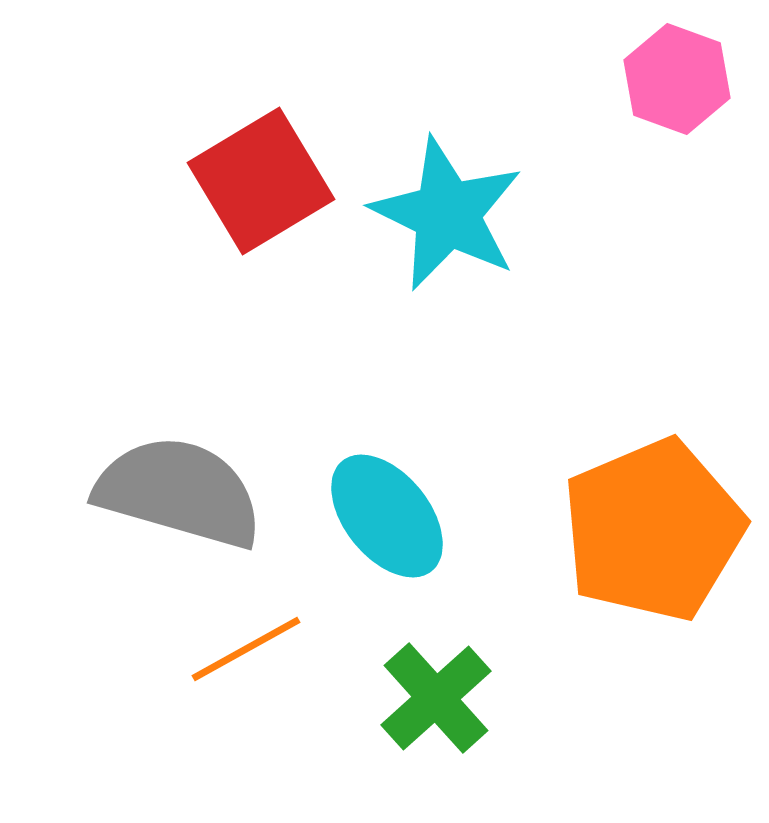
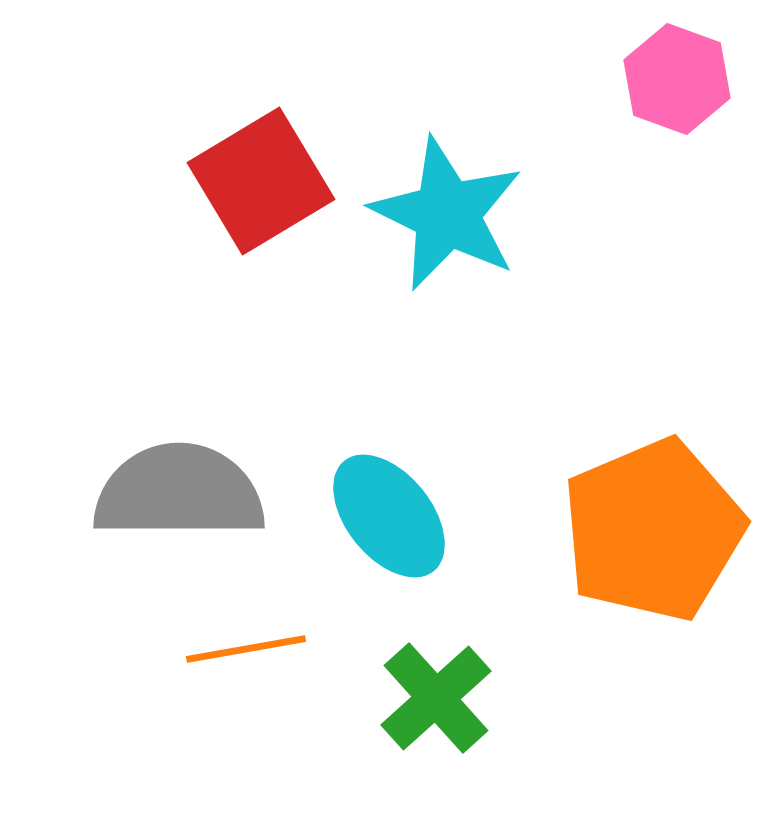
gray semicircle: rotated 16 degrees counterclockwise
cyan ellipse: moved 2 px right
orange line: rotated 19 degrees clockwise
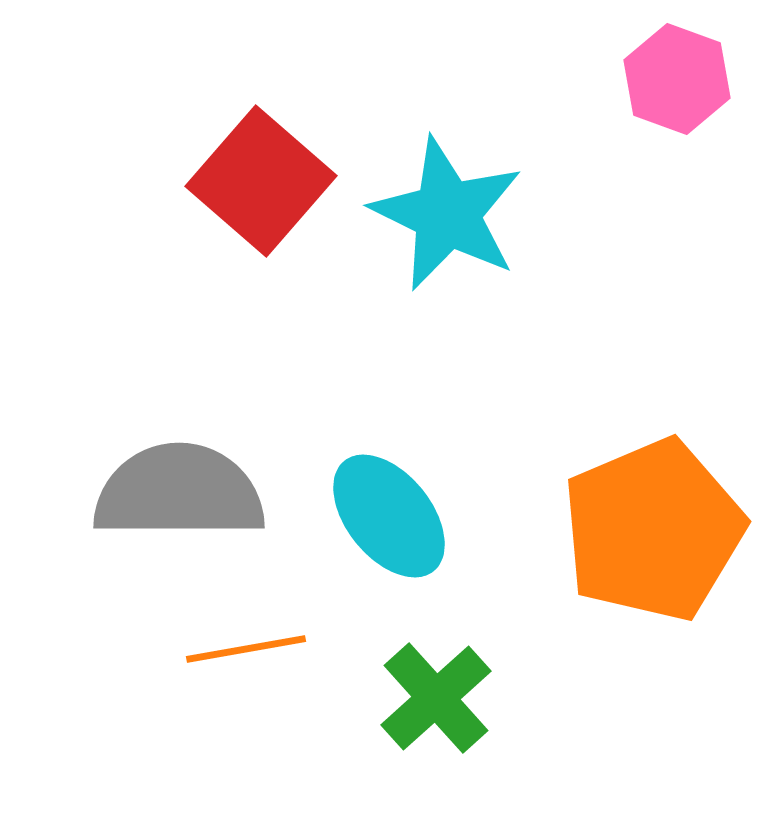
red square: rotated 18 degrees counterclockwise
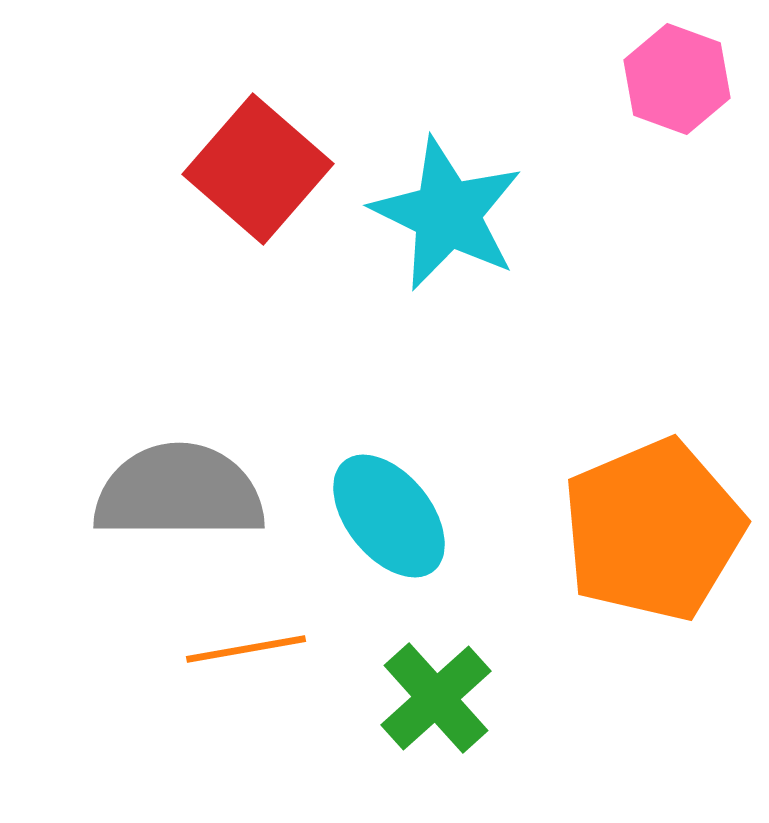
red square: moved 3 px left, 12 px up
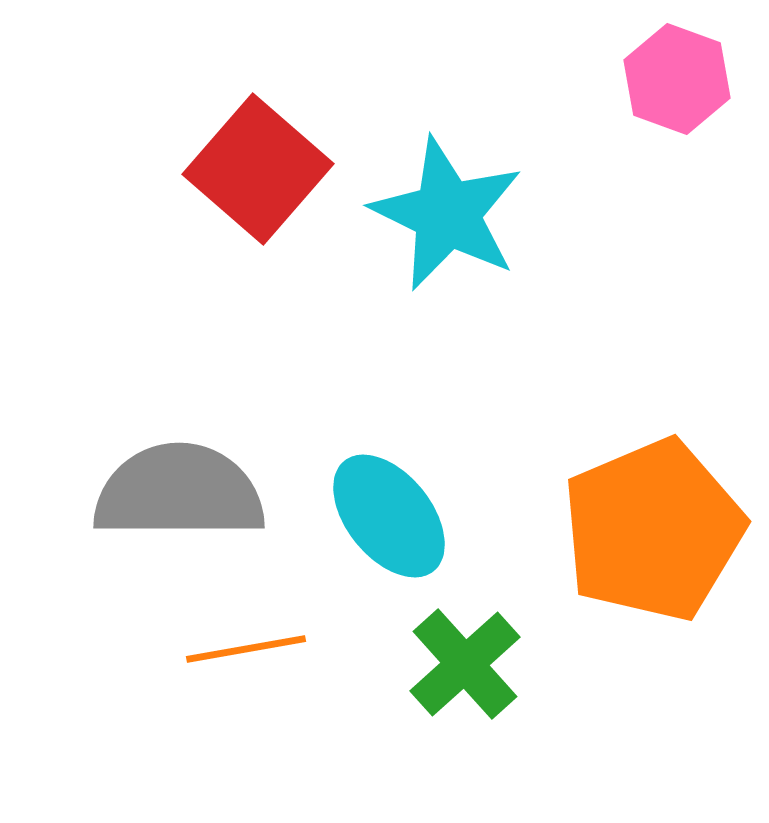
green cross: moved 29 px right, 34 px up
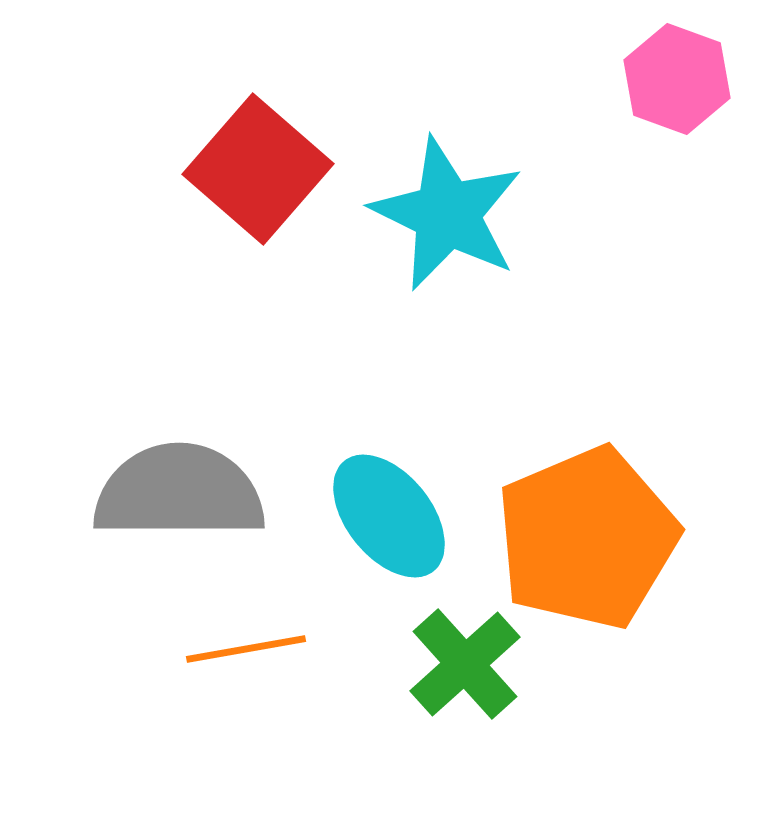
orange pentagon: moved 66 px left, 8 px down
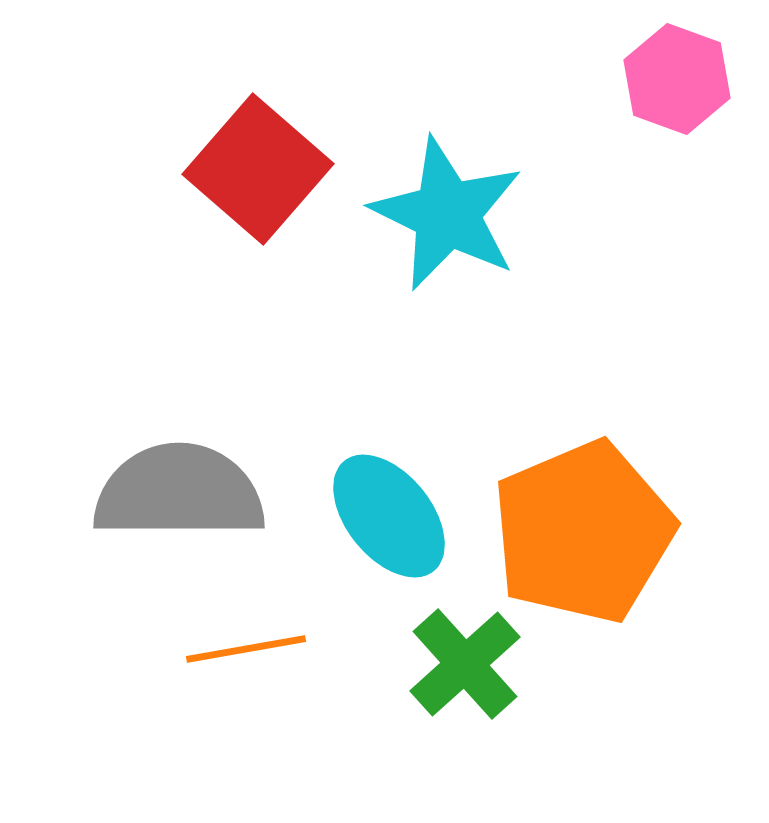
orange pentagon: moved 4 px left, 6 px up
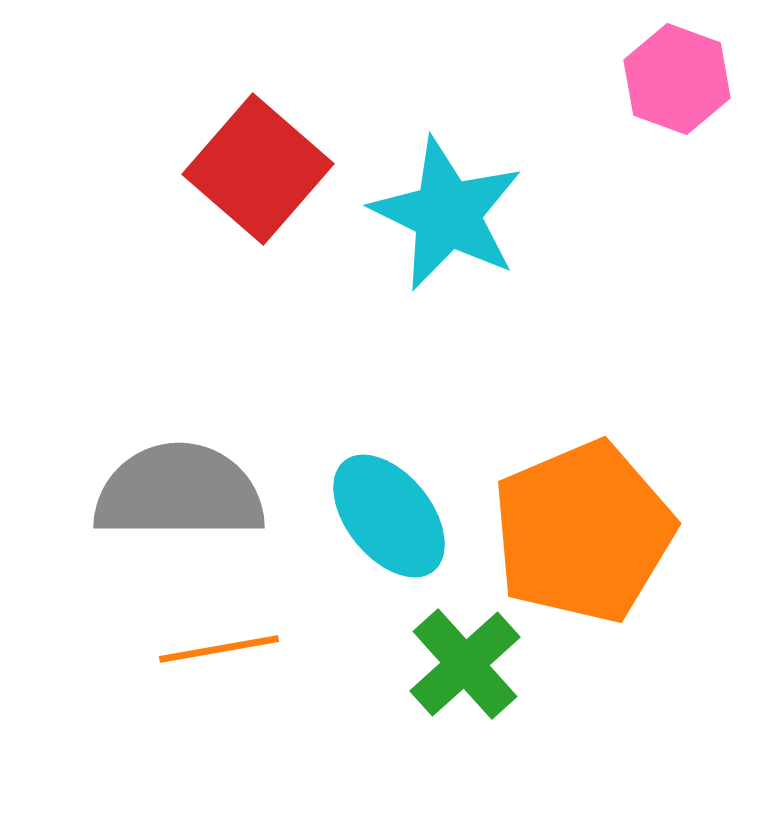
orange line: moved 27 px left
